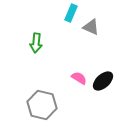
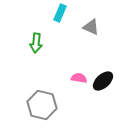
cyan rectangle: moved 11 px left
pink semicircle: rotated 21 degrees counterclockwise
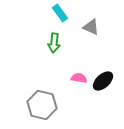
cyan rectangle: rotated 60 degrees counterclockwise
green arrow: moved 18 px right
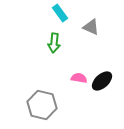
black ellipse: moved 1 px left
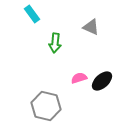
cyan rectangle: moved 28 px left, 1 px down
green arrow: moved 1 px right
pink semicircle: rotated 28 degrees counterclockwise
gray hexagon: moved 4 px right, 1 px down
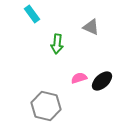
green arrow: moved 2 px right, 1 px down
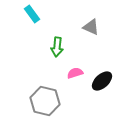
green arrow: moved 3 px down
pink semicircle: moved 4 px left, 5 px up
gray hexagon: moved 1 px left, 5 px up
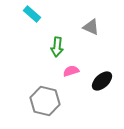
cyan rectangle: rotated 12 degrees counterclockwise
pink semicircle: moved 4 px left, 2 px up
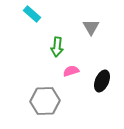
gray triangle: rotated 36 degrees clockwise
black ellipse: rotated 25 degrees counterclockwise
gray hexagon: rotated 16 degrees counterclockwise
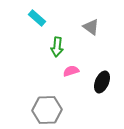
cyan rectangle: moved 5 px right, 4 px down
gray triangle: rotated 24 degrees counterclockwise
black ellipse: moved 1 px down
gray hexagon: moved 2 px right, 9 px down
